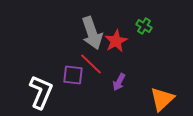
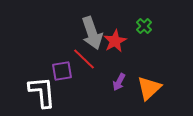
green cross: rotated 14 degrees clockwise
red star: moved 1 px left
red line: moved 7 px left, 5 px up
purple square: moved 11 px left, 4 px up; rotated 15 degrees counterclockwise
white L-shape: moved 1 px right; rotated 28 degrees counterclockwise
orange triangle: moved 13 px left, 11 px up
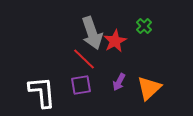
purple square: moved 19 px right, 14 px down
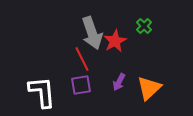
red line: moved 2 px left; rotated 20 degrees clockwise
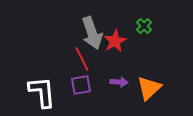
purple arrow: rotated 114 degrees counterclockwise
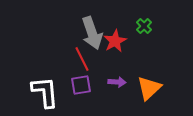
purple arrow: moved 2 px left
white L-shape: moved 3 px right
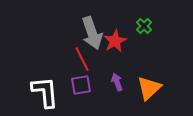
purple arrow: rotated 114 degrees counterclockwise
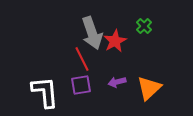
purple arrow: rotated 84 degrees counterclockwise
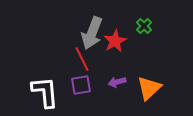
gray arrow: rotated 40 degrees clockwise
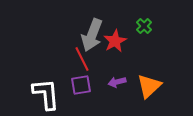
gray arrow: moved 2 px down
orange triangle: moved 2 px up
white L-shape: moved 1 px right, 2 px down
